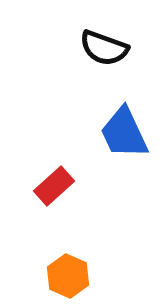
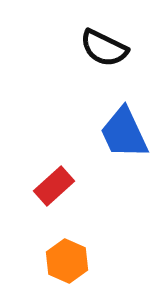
black semicircle: rotated 6 degrees clockwise
orange hexagon: moved 1 px left, 15 px up
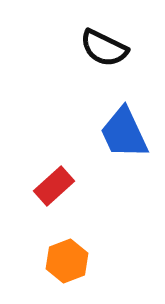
orange hexagon: rotated 15 degrees clockwise
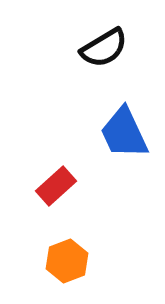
black semicircle: rotated 57 degrees counterclockwise
red rectangle: moved 2 px right
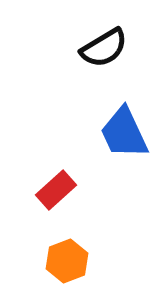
red rectangle: moved 4 px down
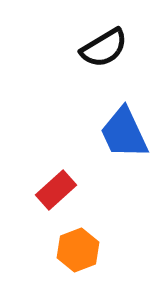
orange hexagon: moved 11 px right, 11 px up
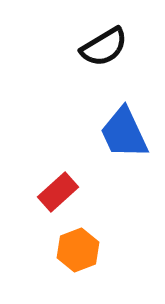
black semicircle: moved 1 px up
red rectangle: moved 2 px right, 2 px down
